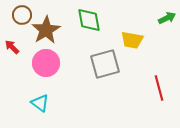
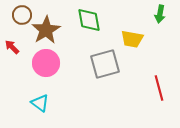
green arrow: moved 7 px left, 4 px up; rotated 126 degrees clockwise
yellow trapezoid: moved 1 px up
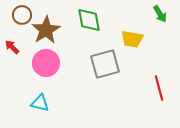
green arrow: rotated 42 degrees counterclockwise
cyan triangle: rotated 24 degrees counterclockwise
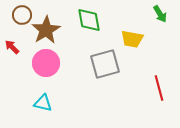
cyan triangle: moved 3 px right
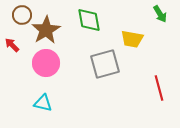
red arrow: moved 2 px up
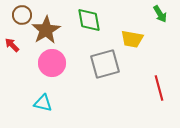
pink circle: moved 6 px right
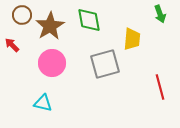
green arrow: rotated 12 degrees clockwise
brown star: moved 4 px right, 4 px up
yellow trapezoid: rotated 95 degrees counterclockwise
red line: moved 1 px right, 1 px up
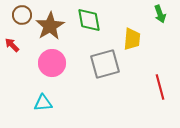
cyan triangle: rotated 18 degrees counterclockwise
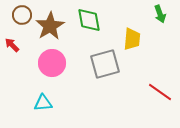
red line: moved 5 px down; rotated 40 degrees counterclockwise
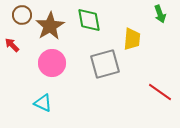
cyan triangle: rotated 30 degrees clockwise
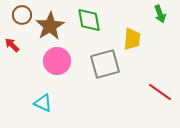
pink circle: moved 5 px right, 2 px up
